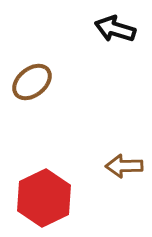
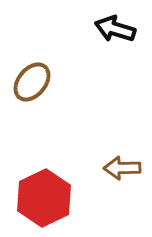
brown ellipse: rotated 12 degrees counterclockwise
brown arrow: moved 2 px left, 2 px down
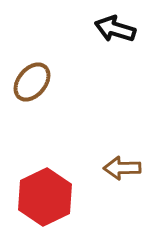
red hexagon: moved 1 px right, 1 px up
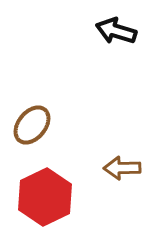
black arrow: moved 1 px right, 2 px down
brown ellipse: moved 43 px down
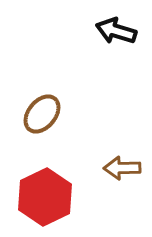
brown ellipse: moved 10 px right, 11 px up
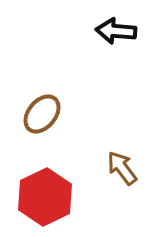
black arrow: rotated 12 degrees counterclockwise
brown arrow: rotated 54 degrees clockwise
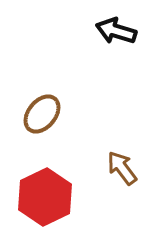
black arrow: rotated 12 degrees clockwise
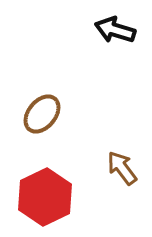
black arrow: moved 1 px left, 1 px up
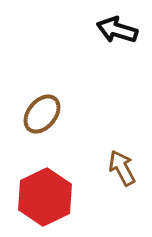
black arrow: moved 2 px right
brown arrow: rotated 9 degrees clockwise
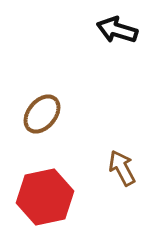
red hexagon: rotated 14 degrees clockwise
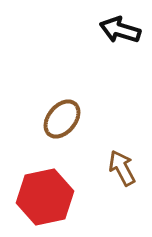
black arrow: moved 3 px right
brown ellipse: moved 20 px right, 5 px down
